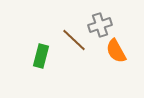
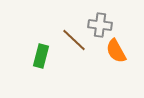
gray cross: rotated 25 degrees clockwise
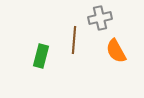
gray cross: moved 7 px up; rotated 20 degrees counterclockwise
brown line: rotated 52 degrees clockwise
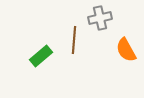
orange semicircle: moved 10 px right, 1 px up
green rectangle: rotated 35 degrees clockwise
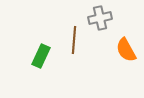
green rectangle: rotated 25 degrees counterclockwise
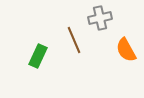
brown line: rotated 28 degrees counterclockwise
green rectangle: moved 3 px left
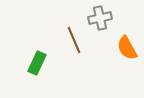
orange semicircle: moved 1 px right, 2 px up
green rectangle: moved 1 px left, 7 px down
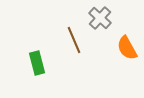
gray cross: rotated 35 degrees counterclockwise
green rectangle: rotated 40 degrees counterclockwise
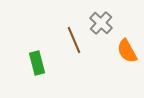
gray cross: moved 1 px right, 5 px down
orange semicircle: moved 3 px down
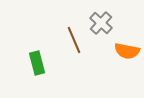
orange semicircle: rotated 50 degrees counterclockwise
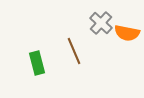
brown line: moved 11 px down
orange semicircle: moved 18 px up
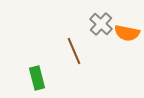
gray cross: moved 1 px down
green rectangle: moved 15 px down
